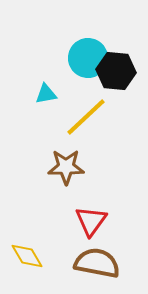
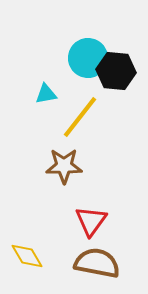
yellow line: moved 6 px left; rotated 9 degrees counterclockwise
brown star: moved 2 px left, 1 px up
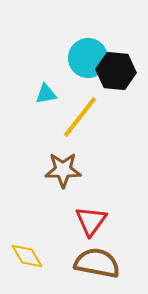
brown star: moved 1 px left, 4 px down
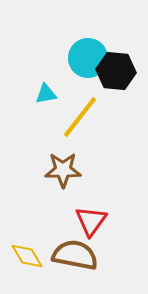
brown semicircle: moved 22 px left, 8 px up
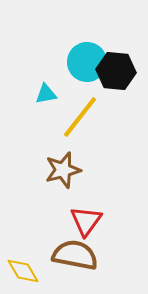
cyan circle: moved 1 px left, 4 px down
brown star: rotated 15 degrees counterclockwise
red triangle: moved 5 px left
yellow diamond: moved 4 px left, 15 px down
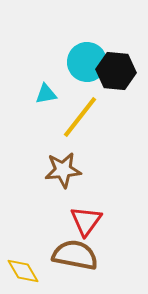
brown star: rotated 9 degrees clockwise
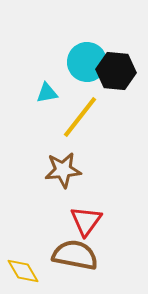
cyan triangle: moved 1 px right, 1 px up
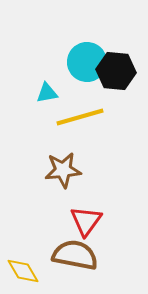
yellow line: rotated 36 degrees clockwise
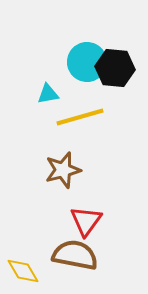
black hexagon: moved 1 px left, 3 px up
cyan triangle: moved 1 px right, 1 px down
brown star: rotated 9 degrees counterclockwise
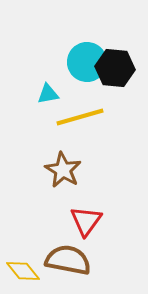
brown star: rotated 27 degrees counterclockwise
brown semicircle: moved 7 px left, 5 px down
yellow diamond: rotated 8 degrees counterclockwise
